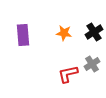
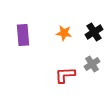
red L-shape: moved 3 px left, 1 px down; rotated 10 degrees clockwise
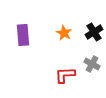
orange star: rotated 21 degrees clockwise
gray cross: rotated 28 degrees counterclockwise
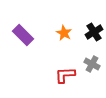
purple rectangle: rotated 40 degrees counterclockwise
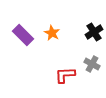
orange star: moved 12 px left
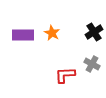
purple rectangle: rotated 45 degrees counterclockwise
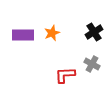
orange star: rotated 21 degrees clockwise
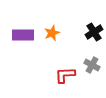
gray cross: moved 1 px down
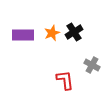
black cross: moved 20 px left
red L-shape: moved 5 px down; rotated 85 degrees clockwise
